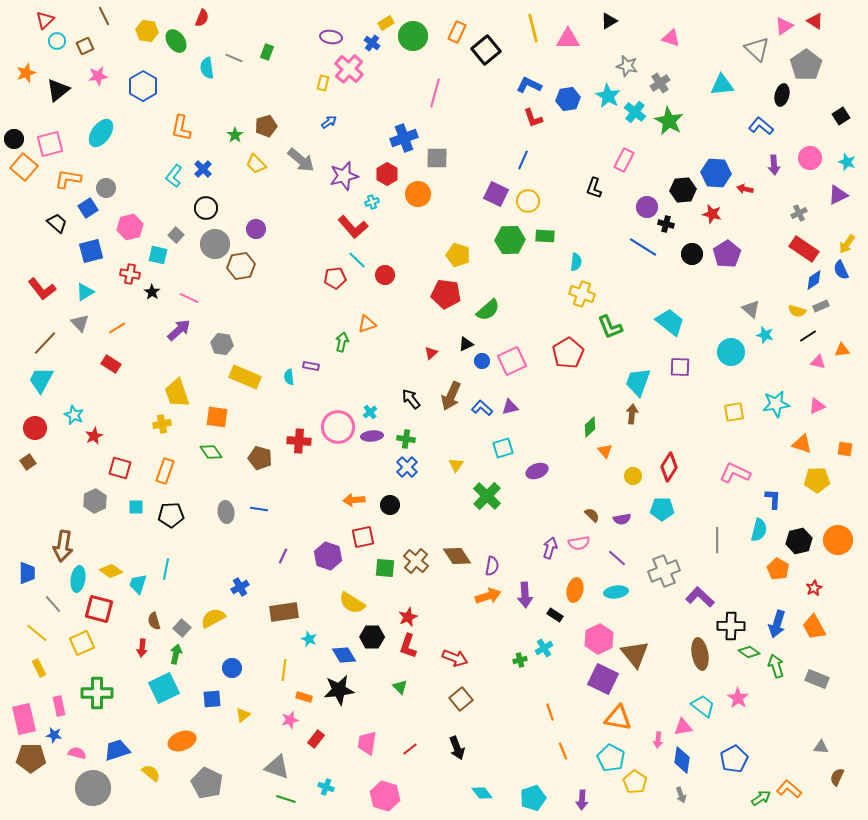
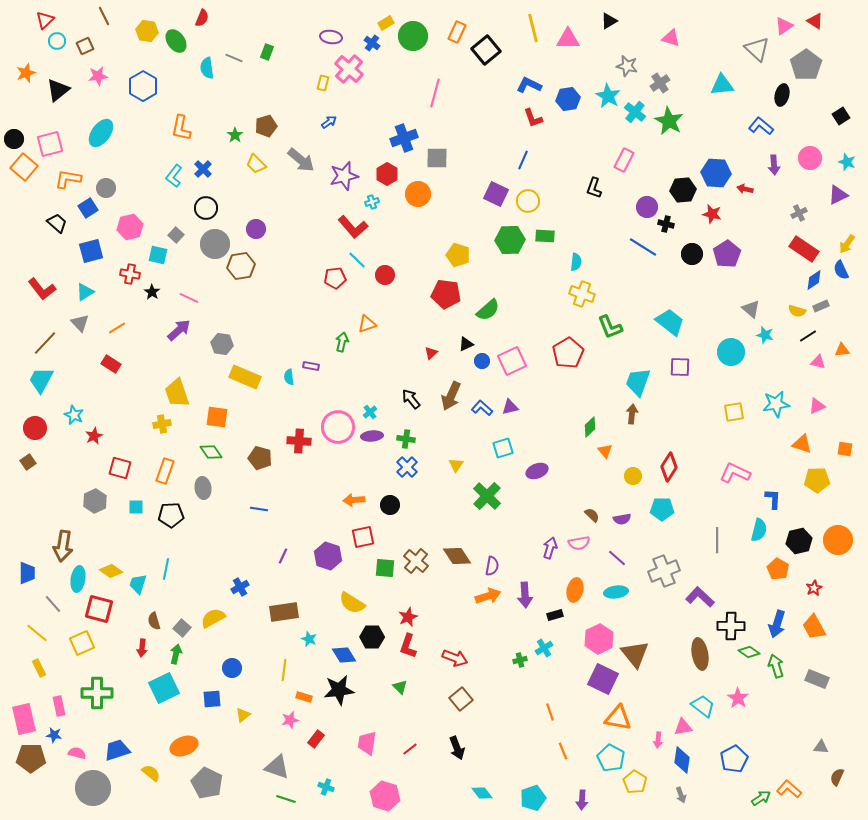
gray ellipse at (226, 512): moved 23 px left, 24 px up
black rectangle at (555, 615): rotated 49 degrees counterclockwise
orange ellipse at (182, 741): moved 2 px right, 5 px down
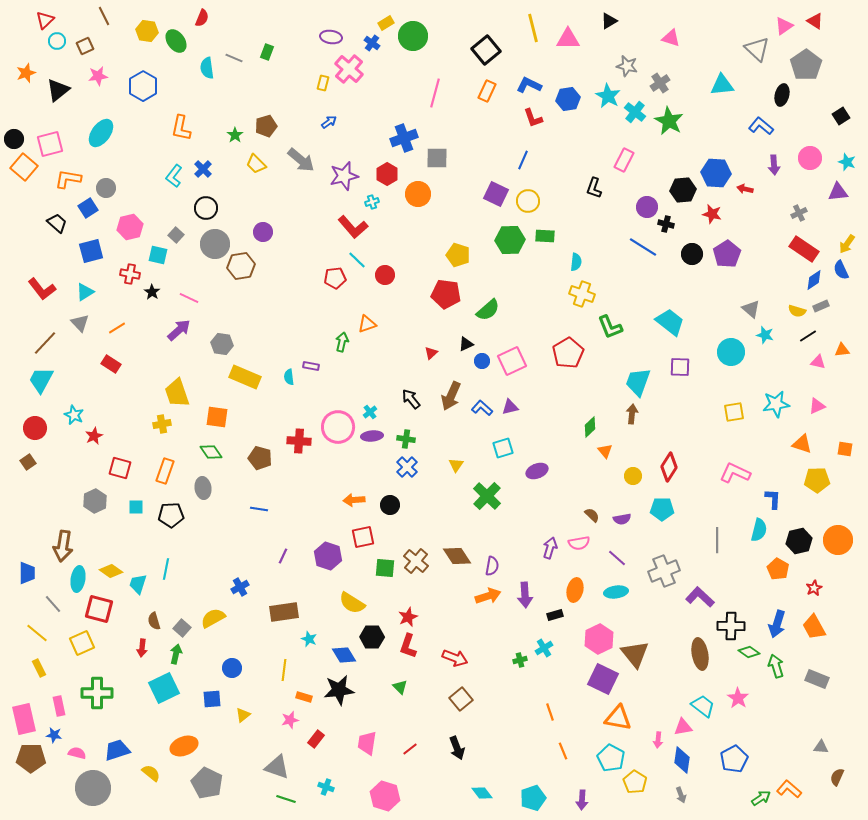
orange rectangle at (457, 32): moved 30 px right, 59 px down
purple triangle at (838, 195): moved 3 px up; rotated 20 degrees clockwise
purple circle at (256, 229): moved 7 px right, 3 px down
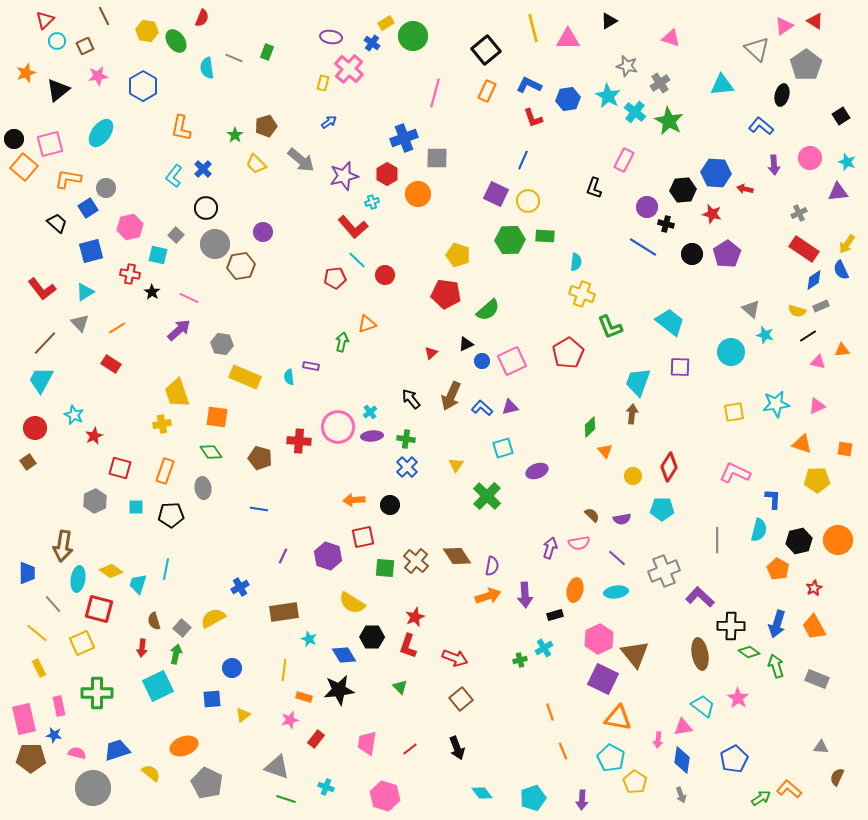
red star at (408, 617): moved 7 px right
cyan square at (164, 688): moved 6 px left, 2 px up
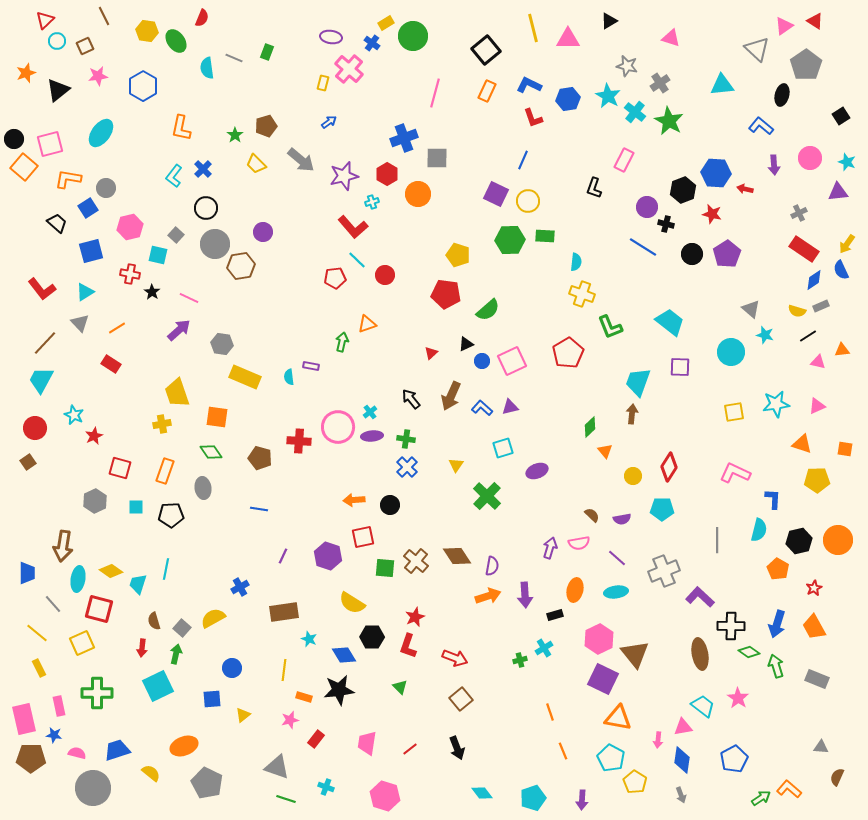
black hexagon at (683, 190): rotated 15 degrees counterclockwise
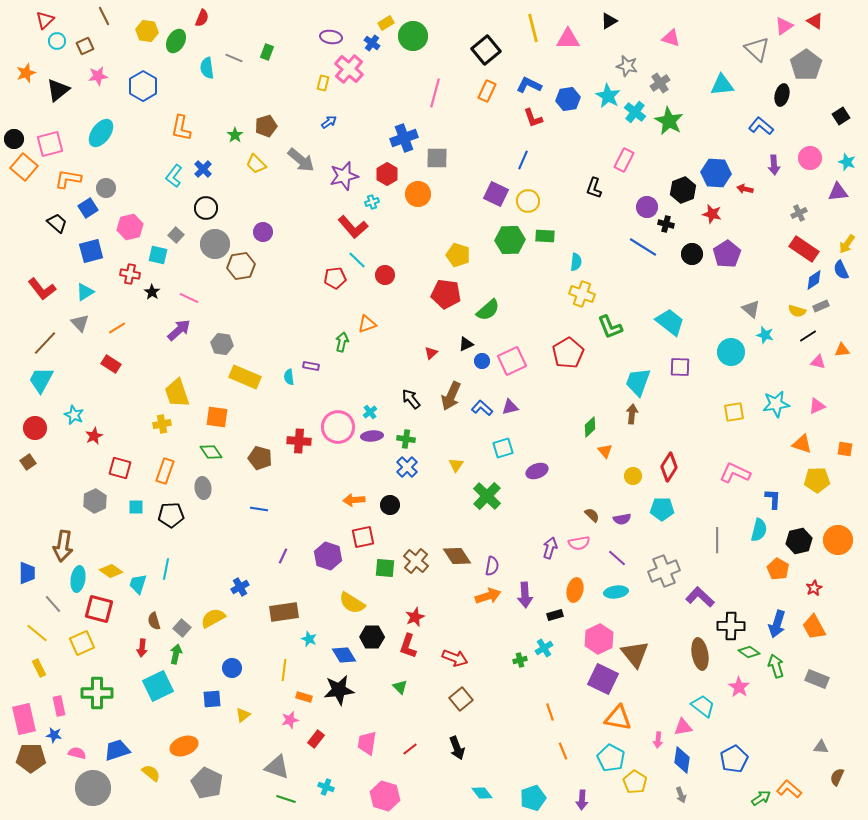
green ellipse at (176, 41): rotated 65 degrees clockwise
pink star at (738, 698): moved 1 px right, 11 px up
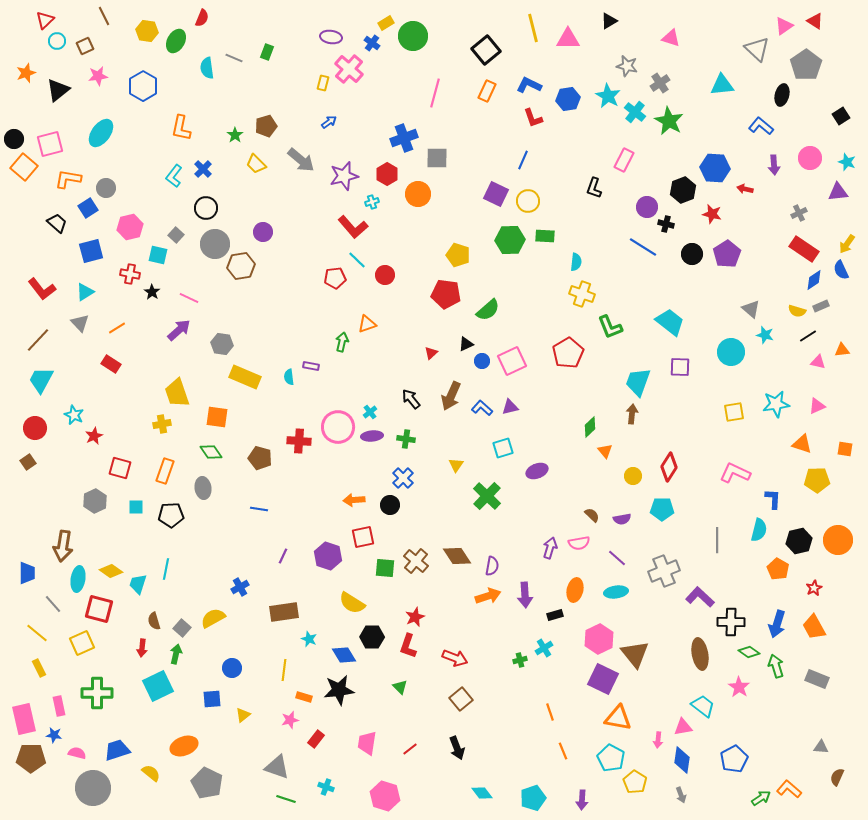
blue hexagon at (716, 173): moved 1 px left, 5 px up
brown line at (45, 343): moved 7 px left, 3 px up
blue cross at (407, 467): moved 4 px left, 11 px down
black cross at (731, 626): moved 4 px up
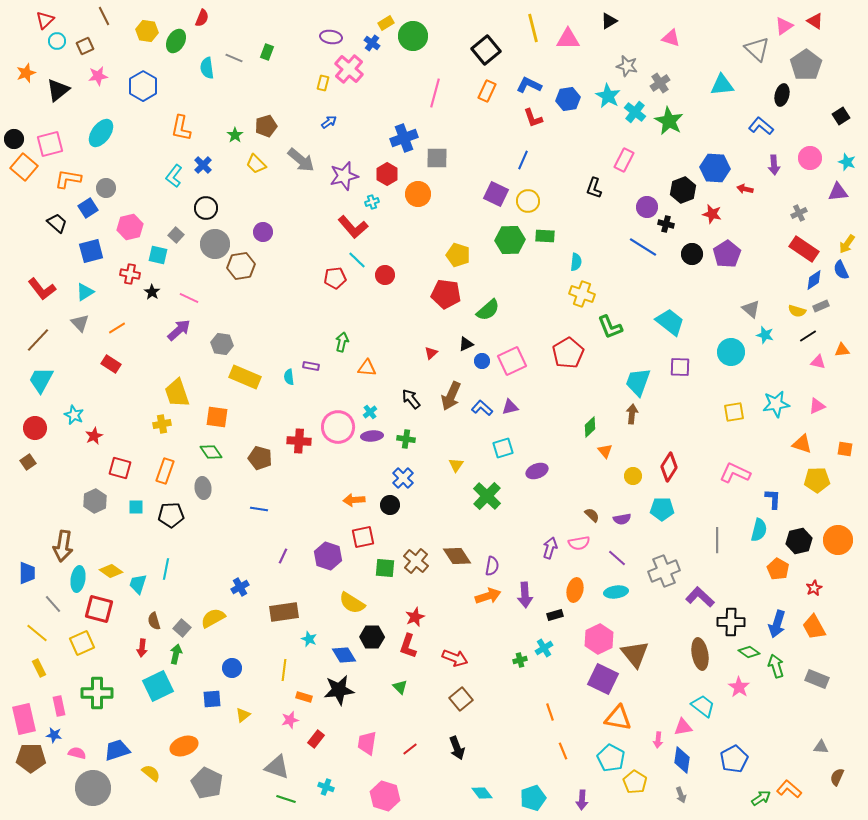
blue cross at (203, 169): moved 4 px up
orange triangle at (367, 324): moved 44 px down; rotated 24 degrees clockwise
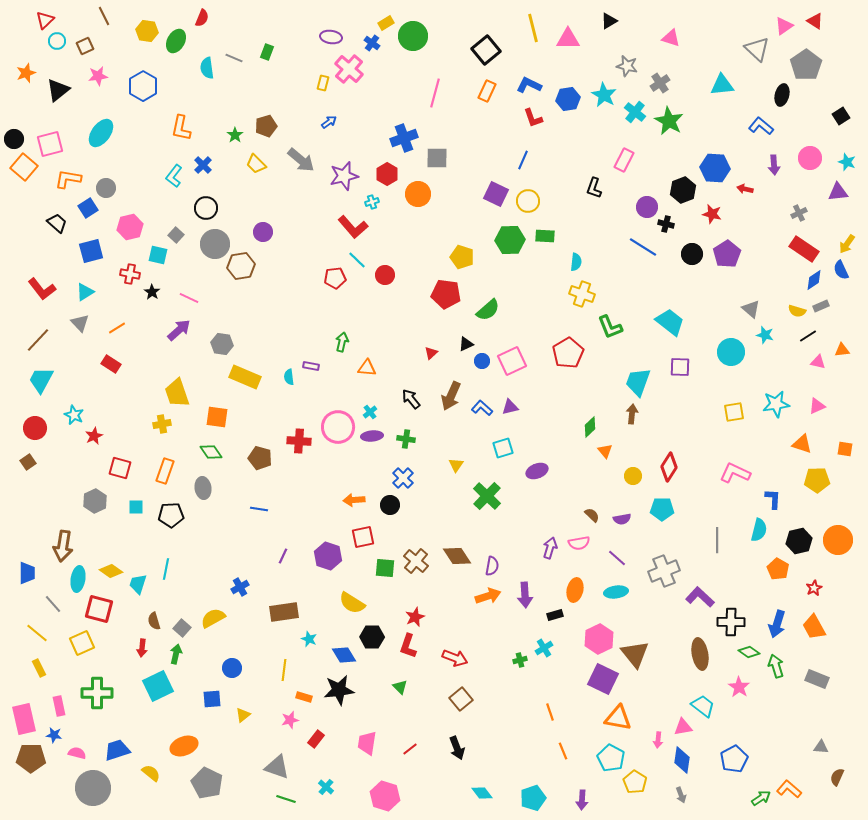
cyan star at (608, 96): moved 4 px left, 1 px up
yellow pentagon at (458, 255): moved 4 px right, 2 px down
cyan cross at (326, 787): rotated 21 degrees clockwise
